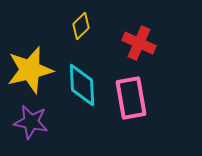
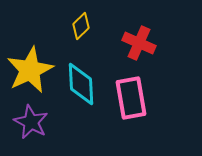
yellow star: rotated 12 degrees counterclockwise
cyan diamond: moved 1 px left, 1 px up
purple star: rotated 16 degrees clockwise
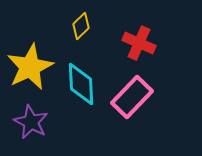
yellow star: moved 3 px up
pink rectangle: moved 1 px right, 1 px up; rotated 54 degrees clockwise
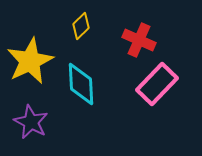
red cross: moved 3 px up
yellow star: moved 6 px up
pink rectangle: moved 25 px right, 13 px up
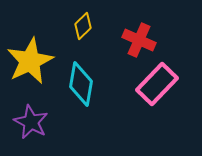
yellow diamond: moved 2 px right
cyan diamond: rotated 12 degrees clockwise
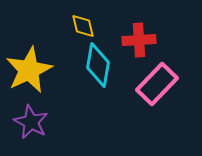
yellow diamond: rotated 60 degrees counterclockwise
red cross: rotated 28 degrees counterclockwise
yellow star: moved 1 px left, 9 px down
cyan diamond: moved 17 px right, 19 px up
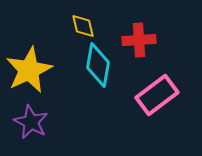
pink rectangle: moved 11 px down; rotated 9 degrees clockwise
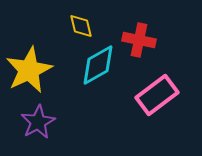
yellow diamond: moved 2 px left
red cross: rotated 16 degrees clockwise
cyan diamond: rotated 51 degrees clockwise
purple star: moved 7 px right; rotated 16 degrees clockwise
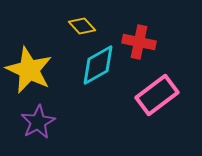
yellow diamond: moved 1 px right; rotated 28 degrees counterclockwise
red cross: moved 2 px down
yellow star: rotated 21 degrees counterclockwise
